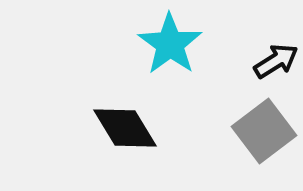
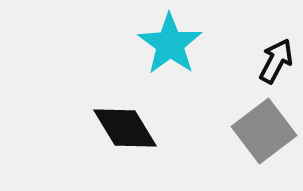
black arrow: rotated 30 degrees counterclockwise
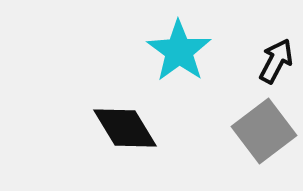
cyan star: moved 9 px right, 7 px down
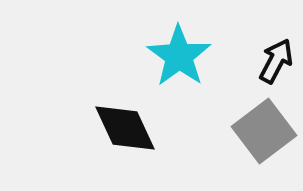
cyan star: moved 5 px down
black diamond: rotated 6 degrees clockwise
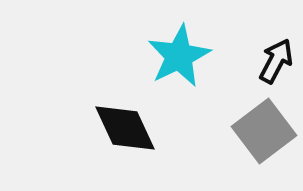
cyan star: rotated 10 degrees clockwise
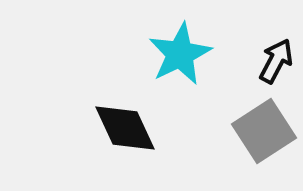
cyan star: moved 1 px right, 2 px up
gray square: rotated 4 degrees clockwise
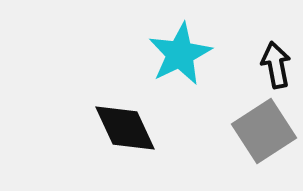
black arrow: moved 4 px down; rotated 39 degrees counterclockwise
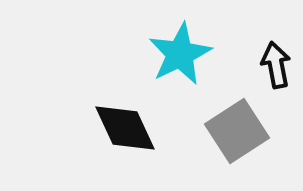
gray square: moved 27 px left
